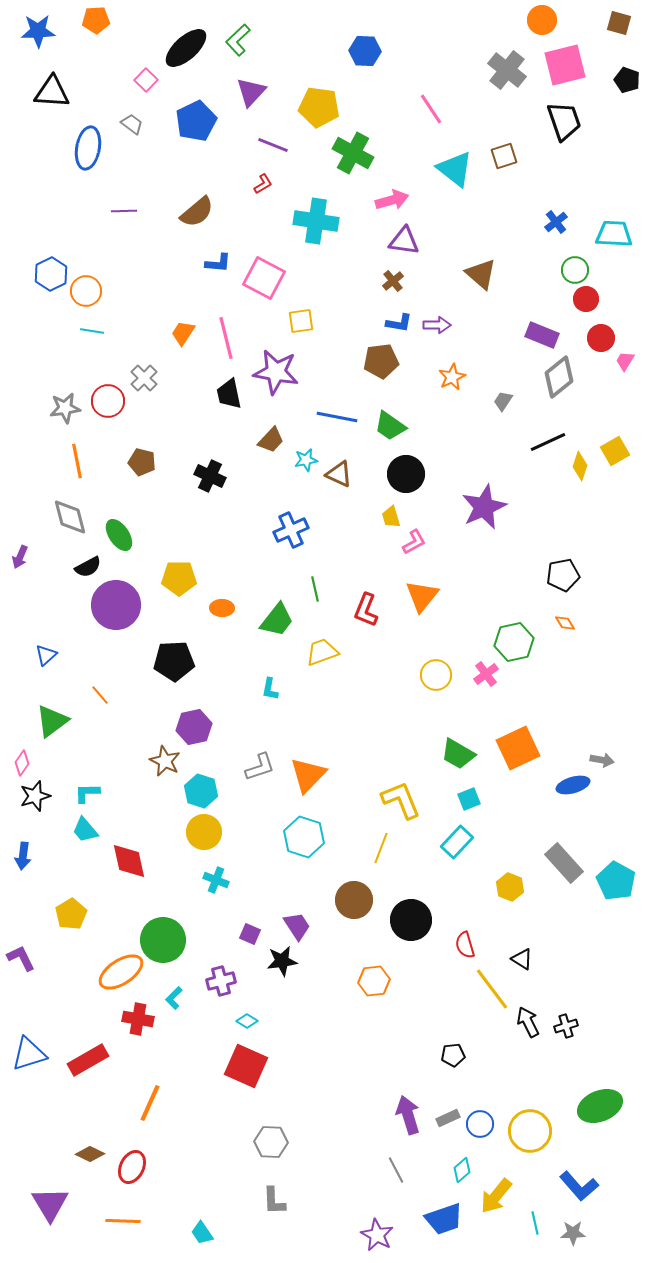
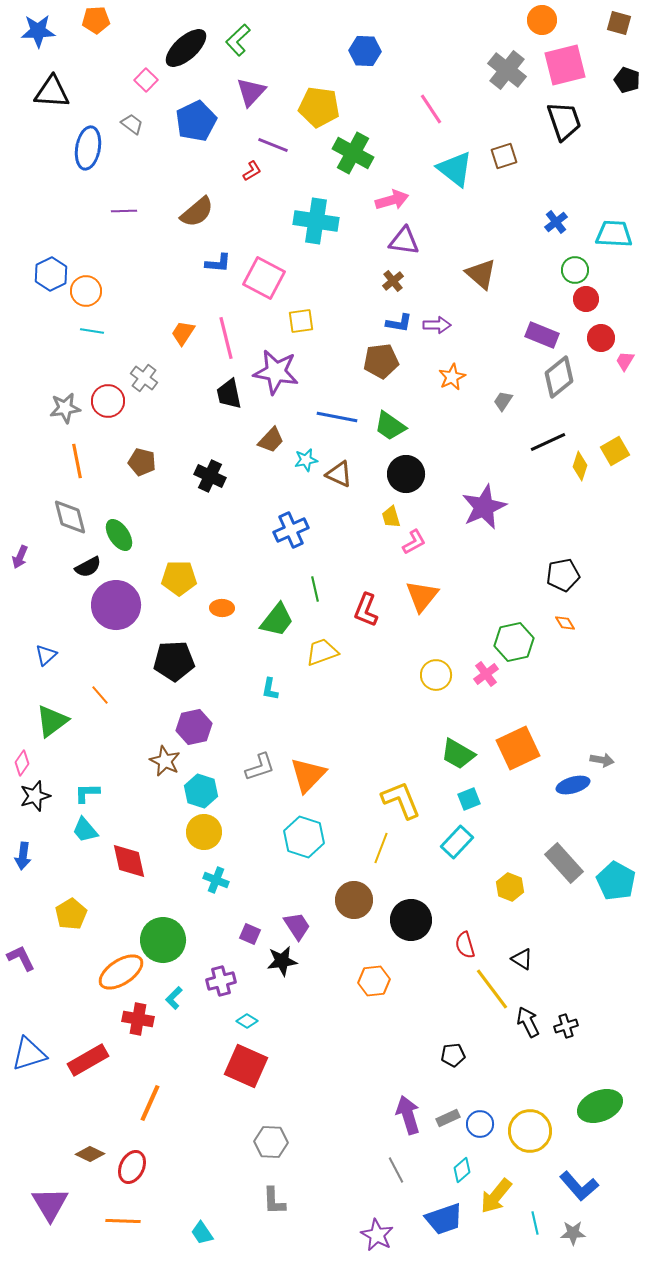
red L-shape at (263, 184): moved 11 px left, 13 px up
gray cross at (144, 378): rotated 8 degrees counterclockwise
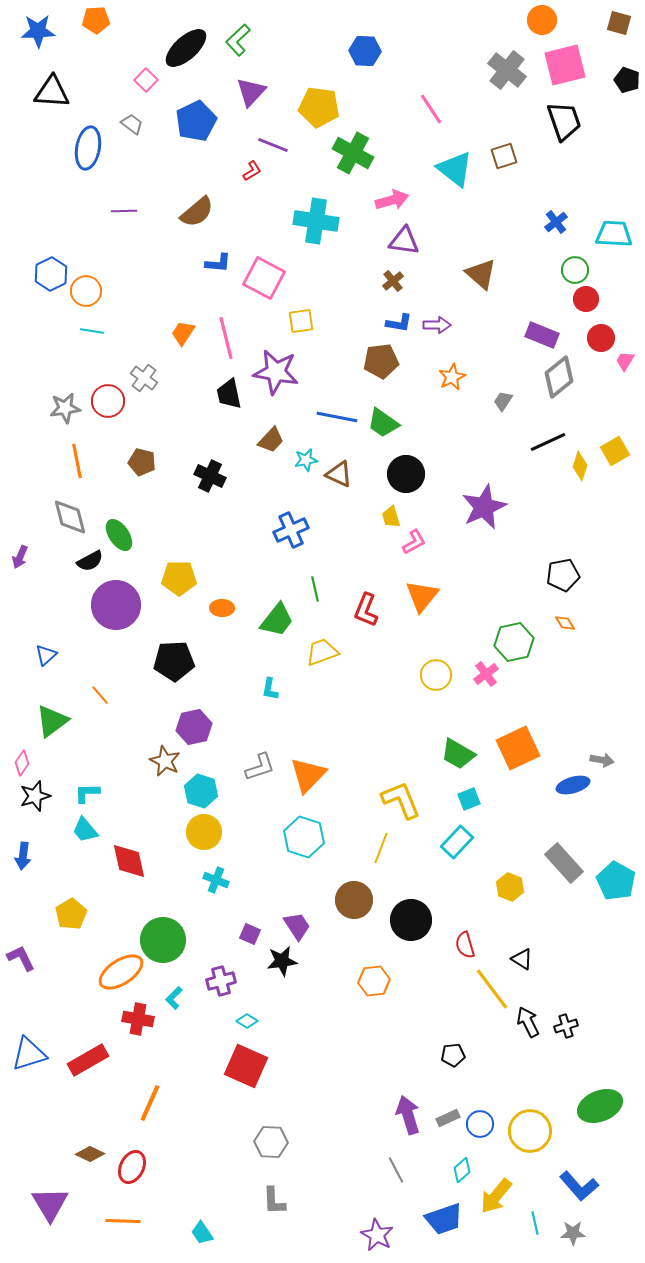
green trapezoid at (390, 426): moved 7 px left, 3 px up
black semicircle at (88, 567): moved 2 px right, 6 px up
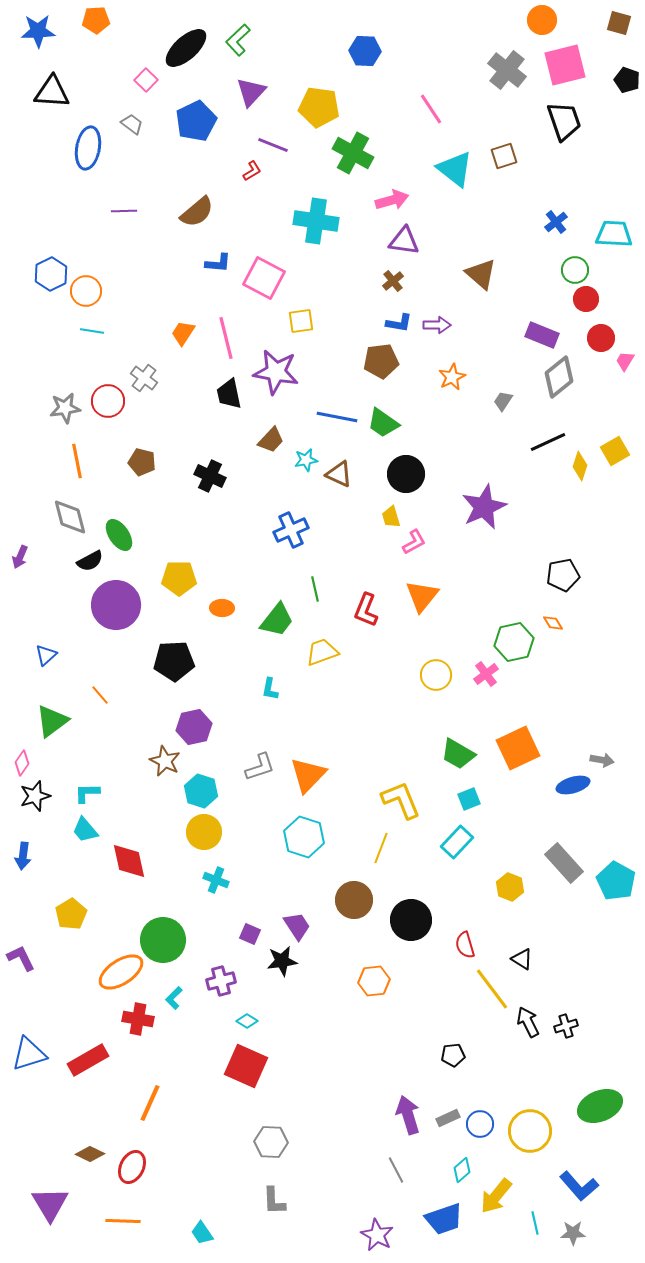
orange diamond at (565, 623): moved 12 px left
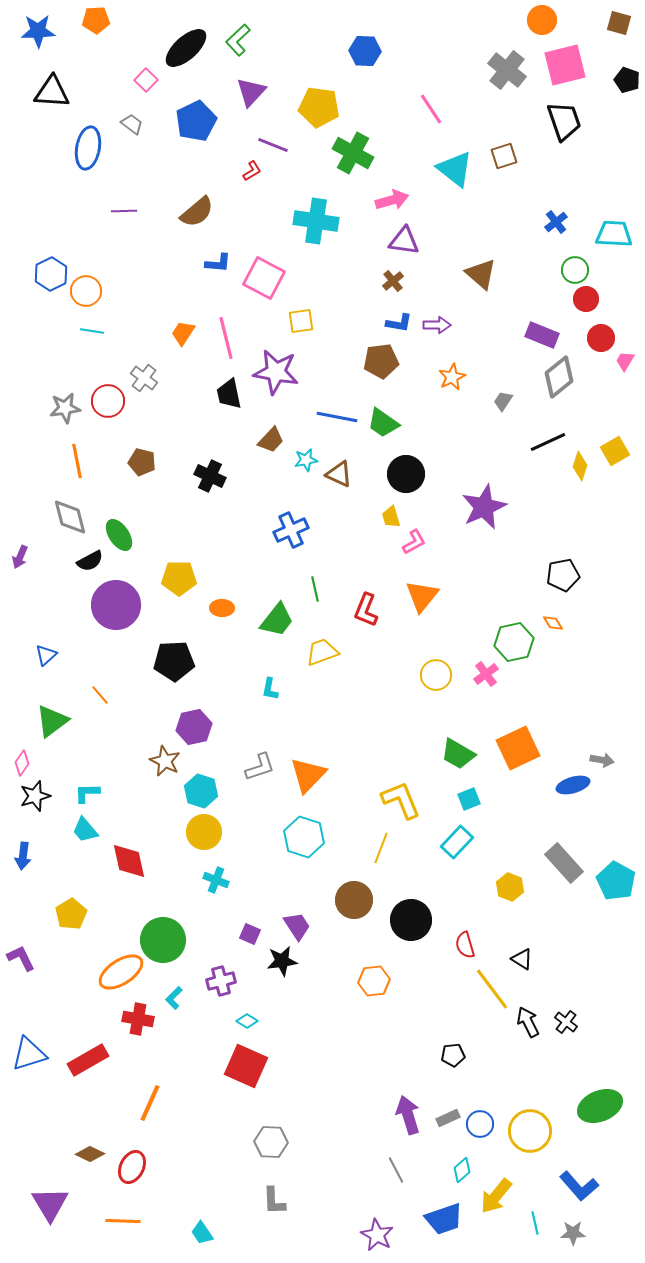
black cross at (566, 1026): moved 4 px up; rotated 35 degrees counterclockwise
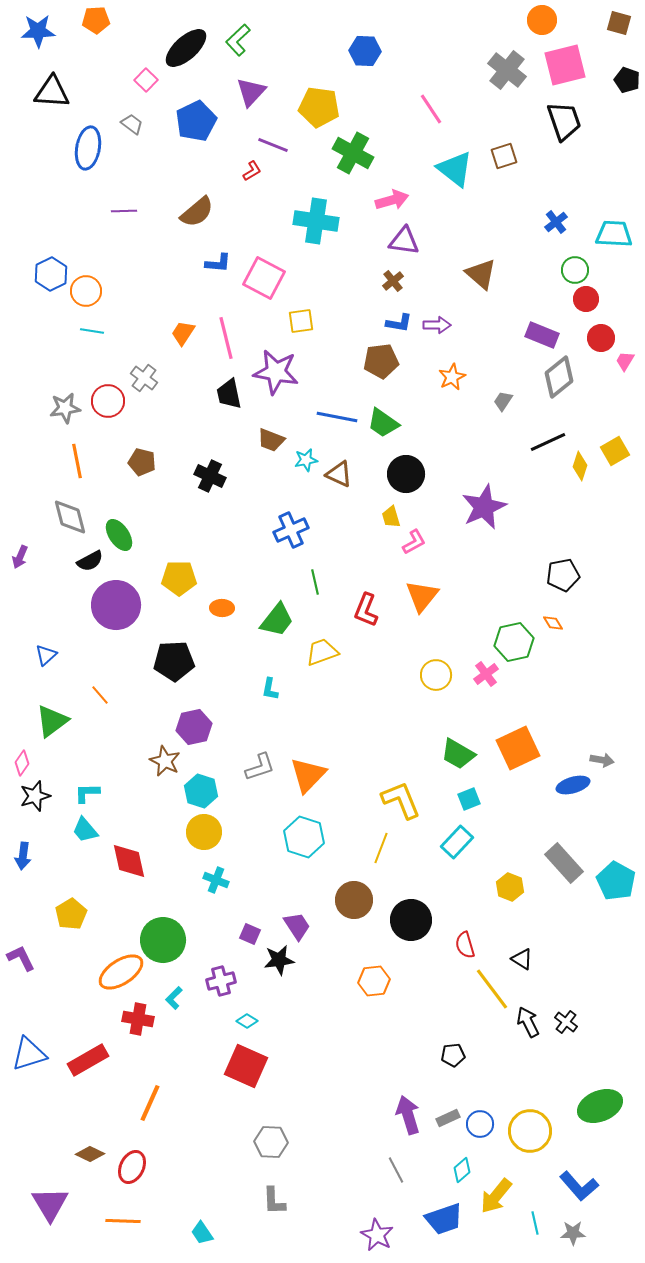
brown trapezoid at (271, 440): rotated 68 degrees clockwise
green line at (315, 589): moved 7 px up
black star at (282, 961): moved 3 px left, 1 px up
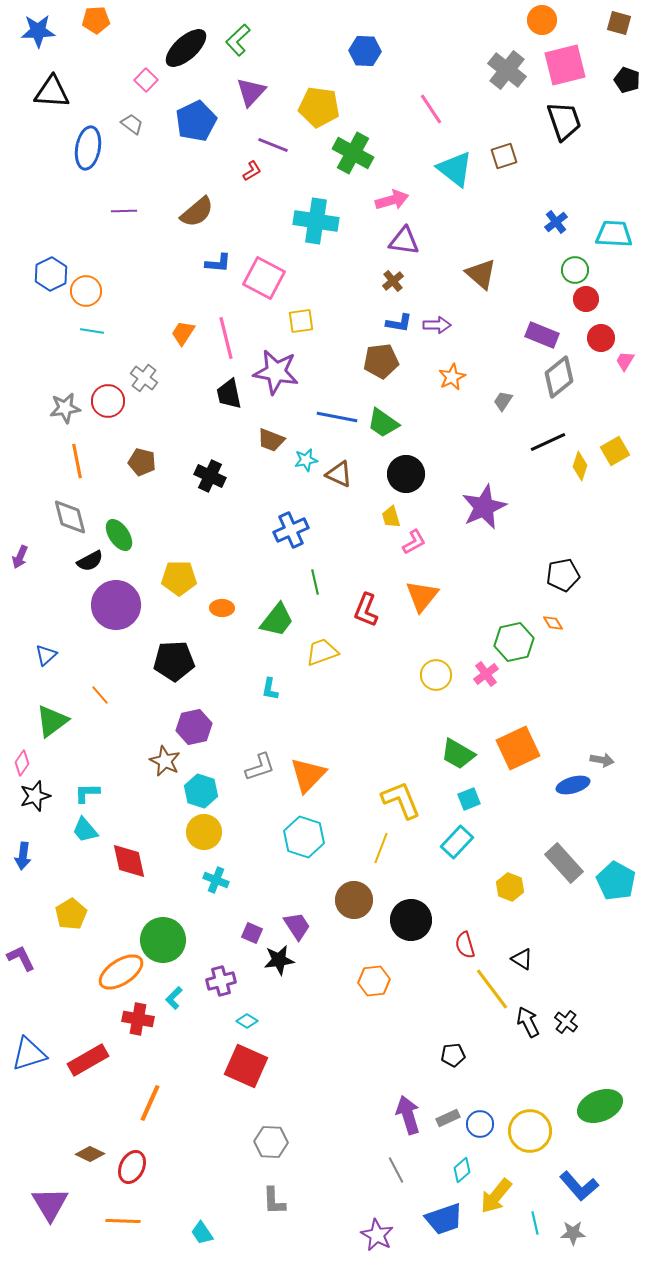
purple square at (250, 934): moved 2 px right, 1 px up
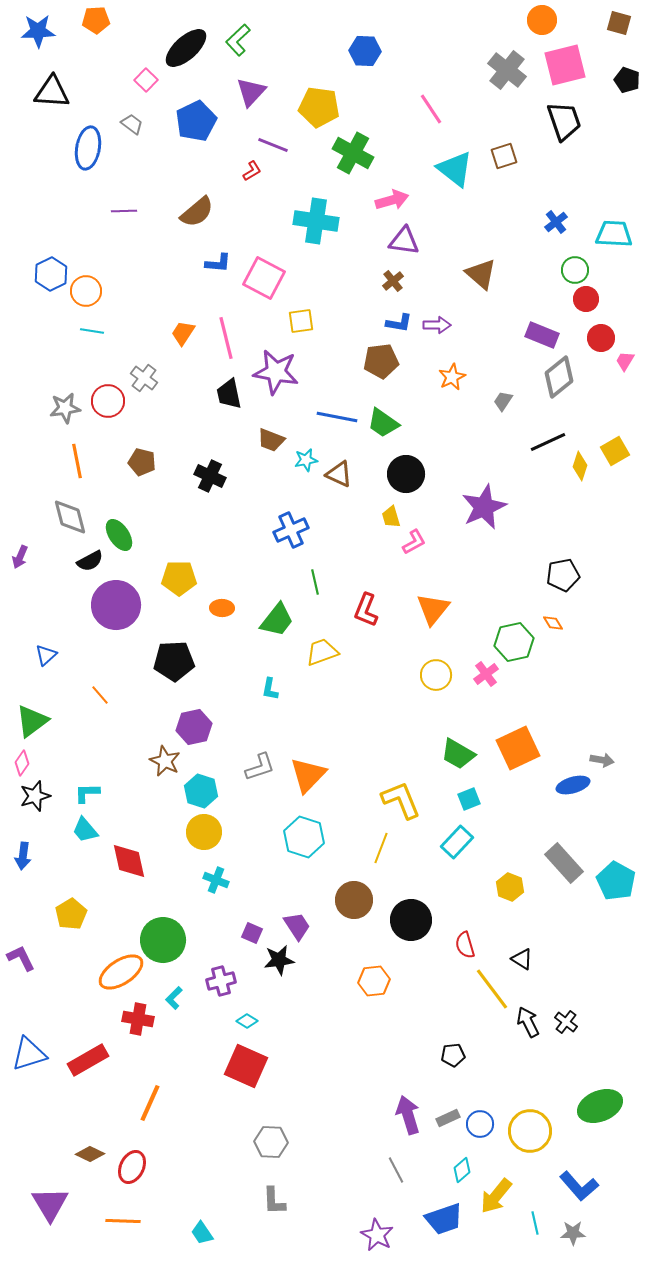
orange triangle at (422, 596): moved 11 px right, 13 px down
green triangle at (52, 721): moved 20 px left
